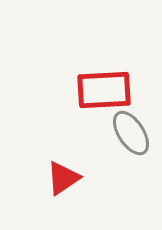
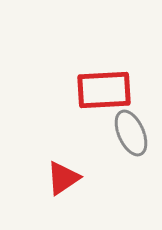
gray ellipse: rotated 9 degrees clockwise
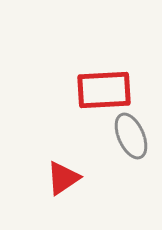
gray ellipse: moved 3 px down
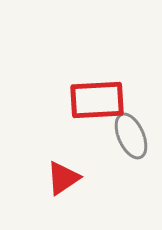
red rectangle: moved 7 px left, 10 px down
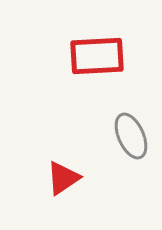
red rectangle: moved 44 px up
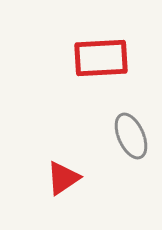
red rectangle: moved 4 px right, 2 px down
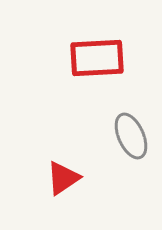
red rectangle: moved 4 px left
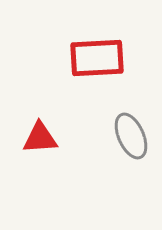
red triangle: moved 23 px left, 40 px up; rotated 30 degrees clockwise
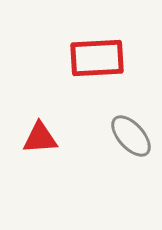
gray ellipse: rotated 18 degrees counterclockwise
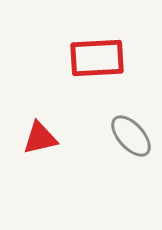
red triangle: rotated 9 degrees counterclockwise
